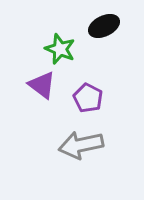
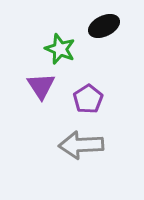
purple triangle: moved 1 px left, 1 px down; rotated 20 degrees clockwise
purple pentagon: moved 1 px down; rotated 12 degrees clockwise
gray arrow: rotated 9 degrees clockwise
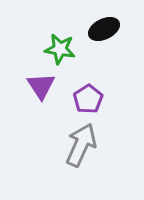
black ellipse: moved 3 px down
green star: rotated 12 degrees counterclockwise
gray arrow: rotated 117 degrees clockwise
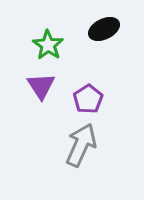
green star: moved 12 px left, 4 px up; rotated 24 degrees clockwise
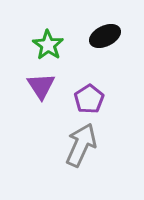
black ellipse: moved 1 px right, 7 px down
purple pentagon: moved 1 px right
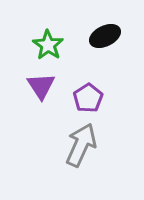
purple pentagon: moved 1 px left, 1 px up
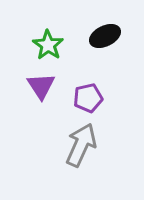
purple pentagon: rotated 20 degrees clockwise
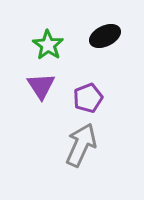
purple pentagon: rotated 8 degrees counterclockwise
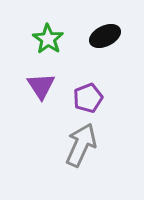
green star: moved 6 px up
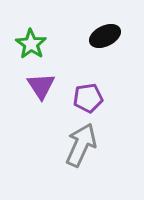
green star: moved 17 px left, 5 px down
purple pentagon: rotated 12 degrees clockwise
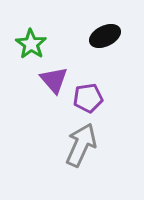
purple triangle: moved 13 px right, 6 px up; rotated 8 degrees counterclockwise
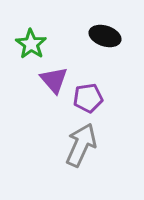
black ellipse: rotated 44 degrees clockwise
